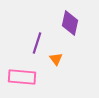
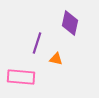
orange triangle: rotated 40 degrees counterclockwise
pink rectangle: moved 1 px left
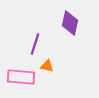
purple line: moved 2 px left, 1 px down
orange triangle: moved 9 px left, 7 px down
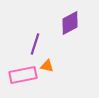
purple diamond: rotated 50 degrees clockwise
pink rectangle: moved 2 px right, 2 px up; rotated 16 degrees counterclockwise
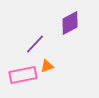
purple line: rotated 25 degrees clockwise
orange triangle: rotated 32 degrees counterclockwise
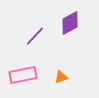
purple line: moved 8 px up
orange triangle: moved 14 px right, 11 px down
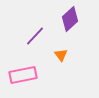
purple diamond: moved 4 px up; rotated 15 degrees counterclockwise
orange triangle: moved 22 px up; rotated 48 degrees counterclockwise
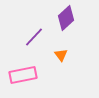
purple diamond: moved 4 px left, 1 px up
purple line: moved 1 px left, 1 px down
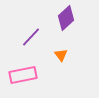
purple line: moved 3 px left
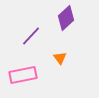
purple line: moved 1 px up
orange triangle: moved 1 px left, 3 px down
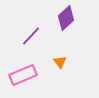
orange triangle: moved 4 px down
pink rectangle: rotated 12 degrees counterclockwise
